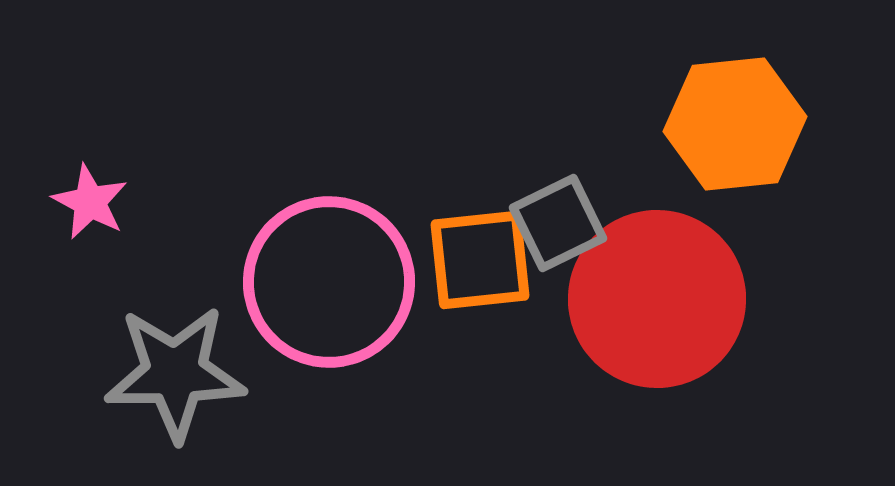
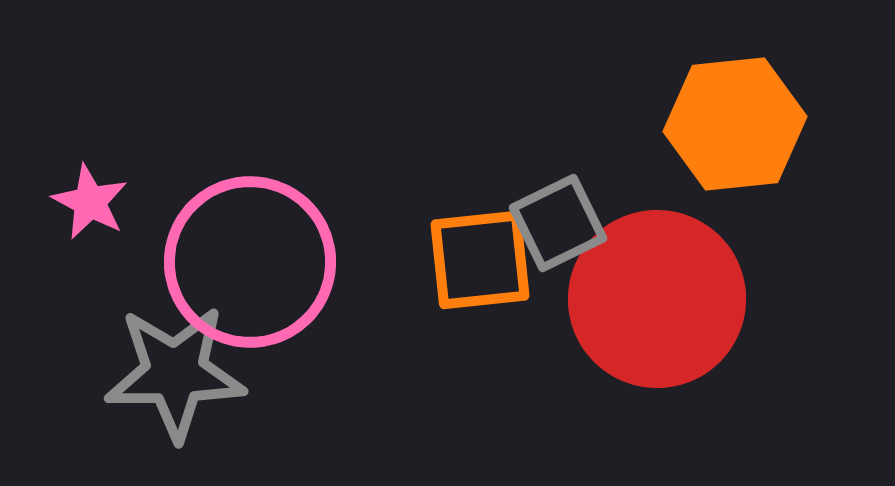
pink circle: moved 79 px left, 20 px up
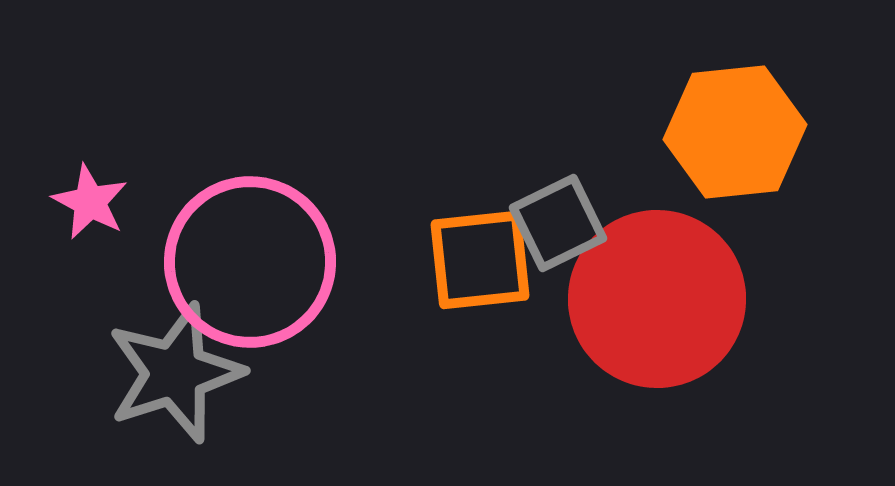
orange hexagon: moved 8 px down
gray star: rotated 17 degrees counterclockwise
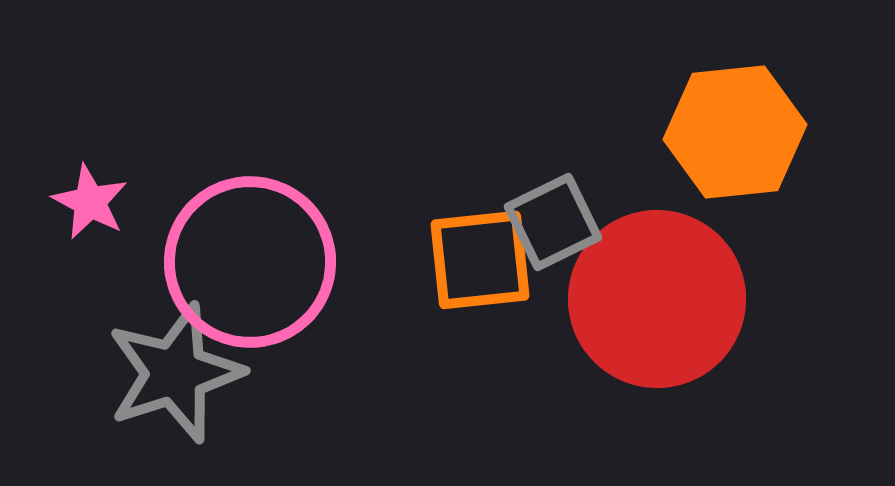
gray square: moved 5 px left, 1 px up
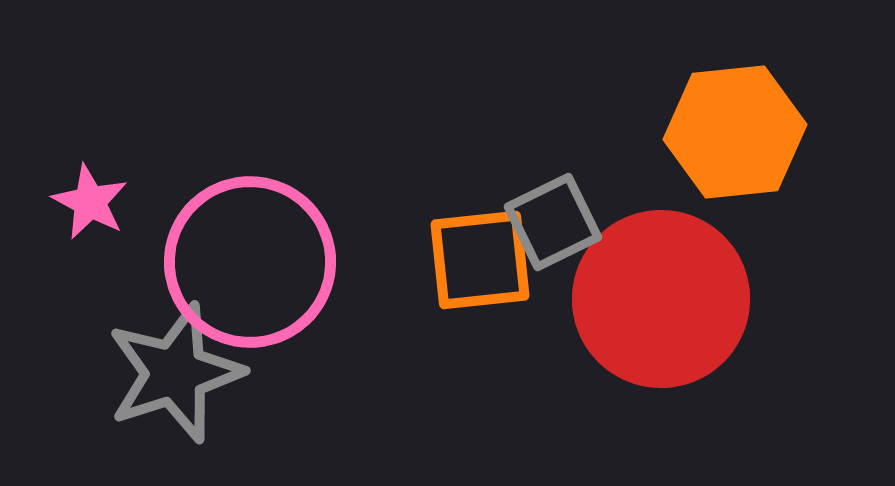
red circle: moved 4 px right
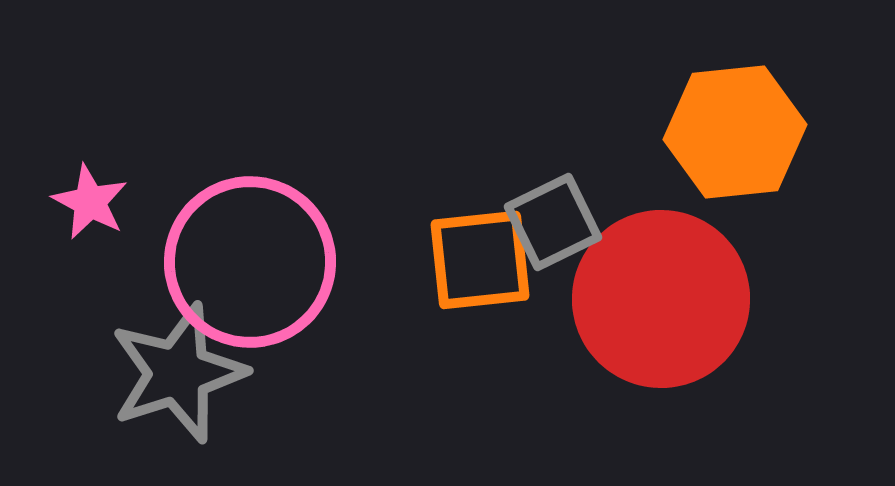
gray star: moved 3 px right
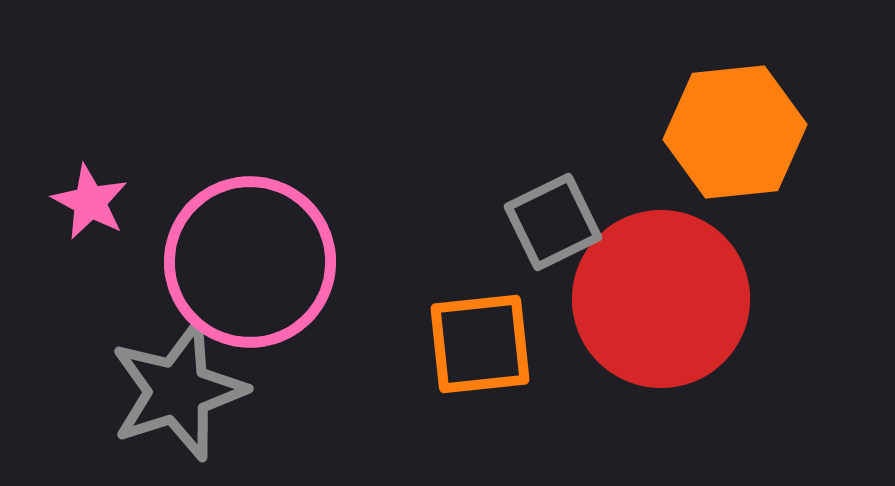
orange square: moved 84 px down
gray star: moved 18 px down
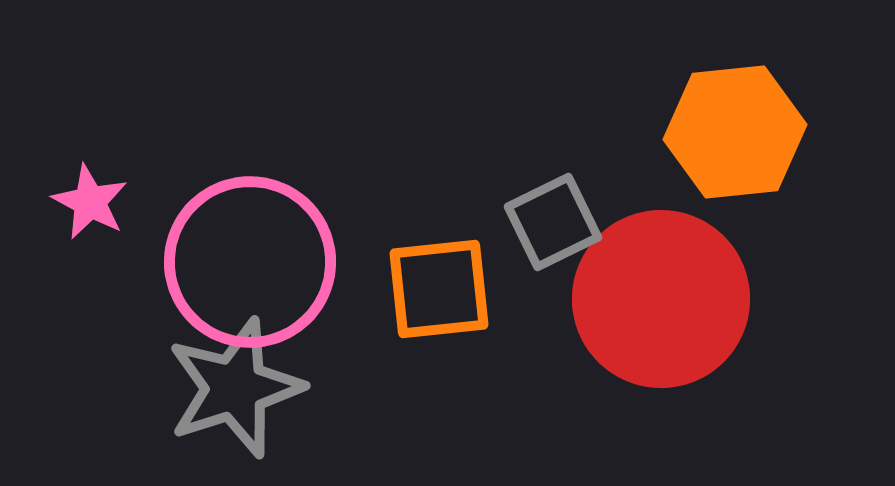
orange square: moved 41 px left, 55 px up
gray star: moved 57 px right, 3 px up
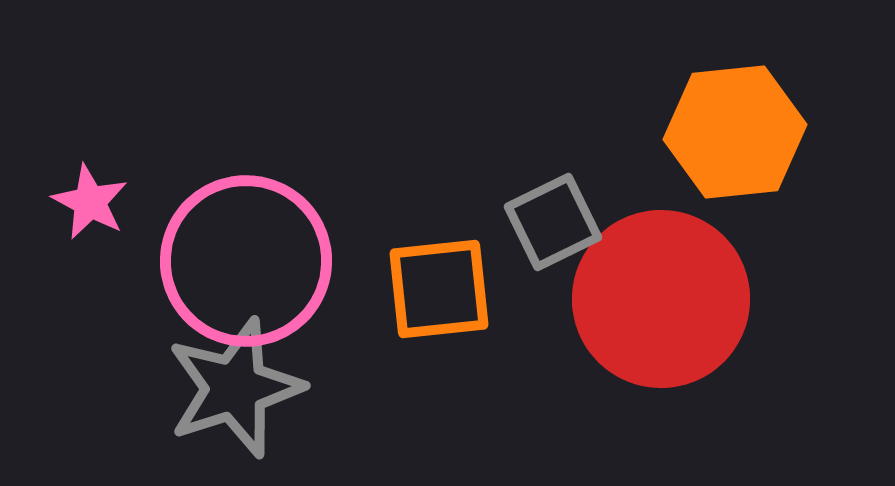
pink circle: moved 4 px left, 1 px up
